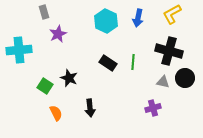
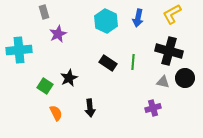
black star: rotated 24 degrees clockwise
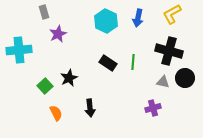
green square: rotated 14 degrees clockwise
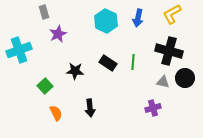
cyan cross: rotated 15 degrees counterclockwise
black star: moved 6 px right, 7 px up; rotated 30 degrees clockwise
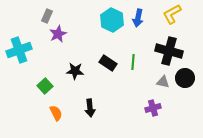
gray rectangle: moved 3 px right, 4 px down; rotated 40 degrees clockwise
cyan hexagon: moved 6 px right, 1 px up
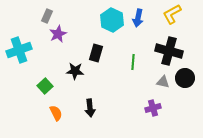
black rectangle: moved 12 px left, 10 px up; rotated 72 degrees clockwise
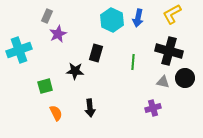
green square: rotated 28 degrees clockwise
